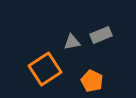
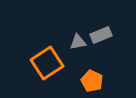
gray triangle: moved 6 px right
orange square: moved 2 px right, 6 px up
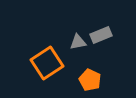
orange pentagon: moved 2 px left, 1 px up
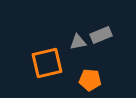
orange square: rotated 20 degrees clockwise
orange pentagon: rotated 20 degrees counterclockwise
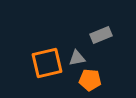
gray triangle: moved 1 px left, 16 px down
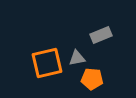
orange pentagon: moved 2 px right, 1 px up
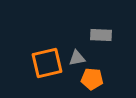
gray rectangle: rotated 25 degrees clockwise
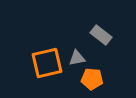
gray rectangle: rotated 35 degrees clockwise
